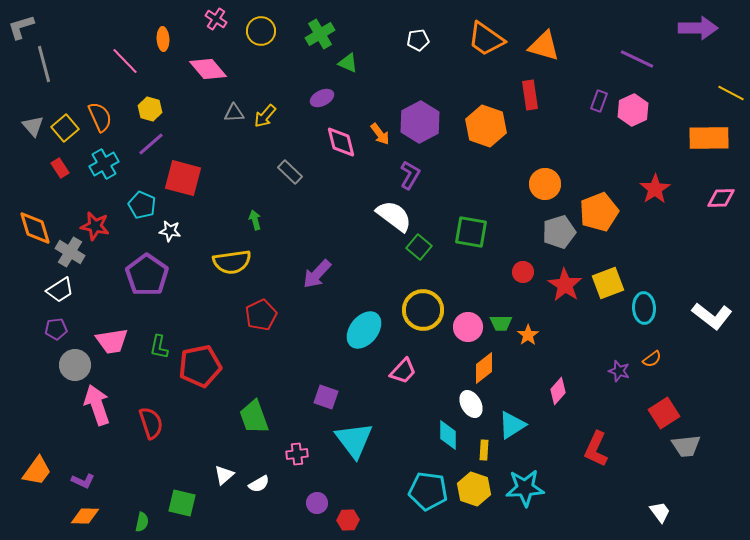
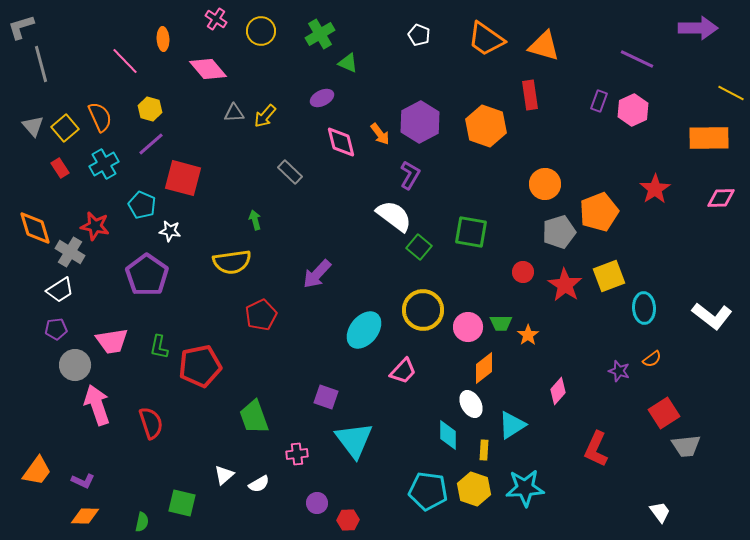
white pentagon at (418, 40): moved 1 px right, 5 px up; rotated 30 degrees clockwise
gray line at (44, 64): moved 3 px left
yellow square at (608, 283): moved 1 px right, 7 px up
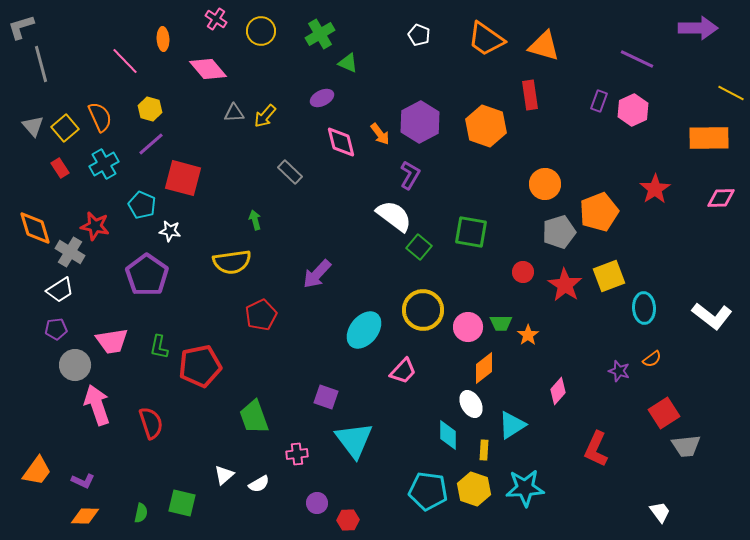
green semicircle at (142, 522): moved 1 px left, 9 px up
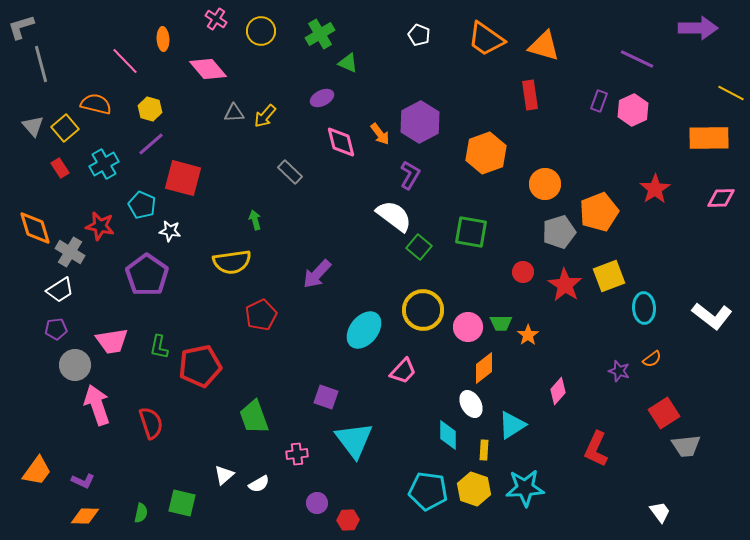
orange semicircle at (100, 117): moved 4 px left, 13 px up; rotated 52 degrees counterclockwise
orange hexagon at (486, 126): moved 27 px down; rotated 21 degrees clockwise
red star at (95, 226): moved 5 px right
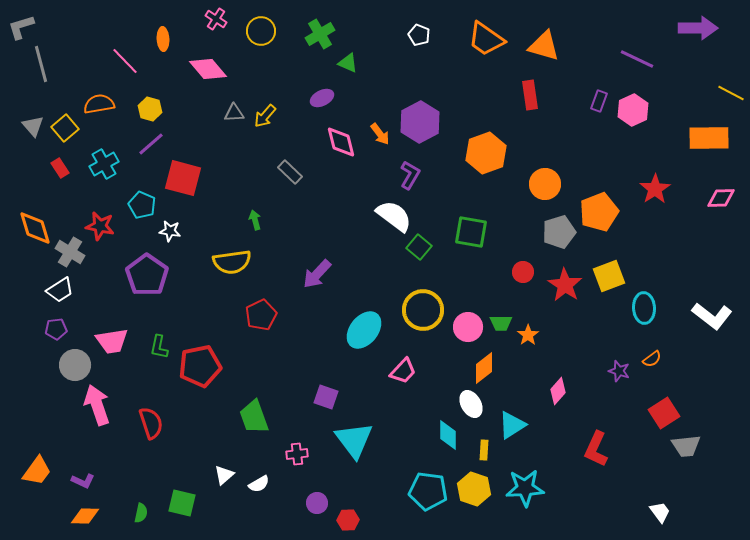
orange semicircle at (96, 104): moved 3 px right; rotated 24 degrees counterclockwise
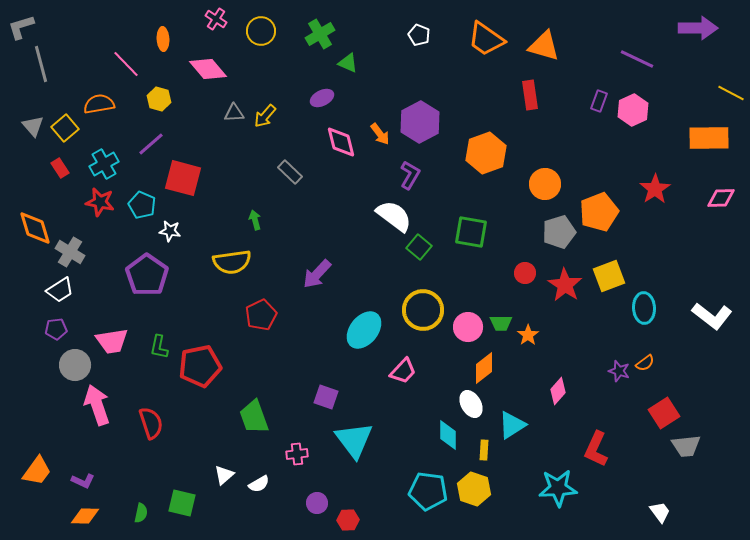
pink line at (125, 61): moved 1 px right, 3 px down
yellow hexagon at (150, 109): moved 9 px right, 10 px up
red star at (100, 226): moved 24 px up
red circle at (523, 272): moved 2 px right, 1 px down
orange semicircle at (652, 359): moved 7 px left, 4 px down
cyan star at (525, 488): moved 33 px right
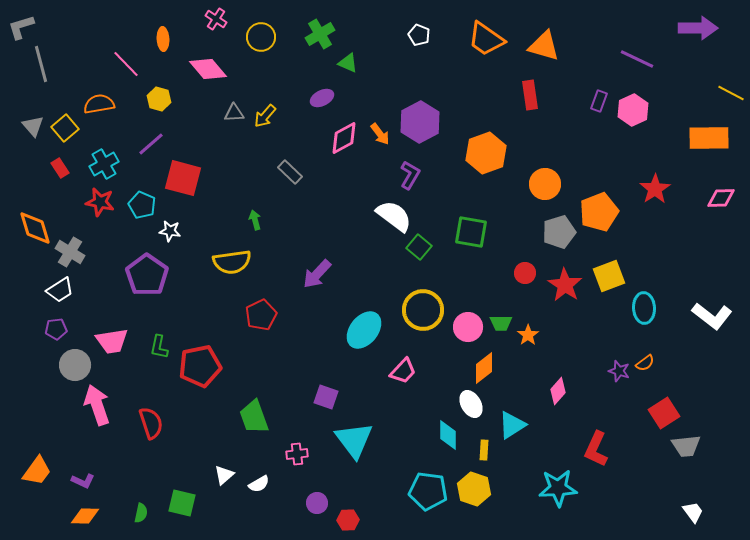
yellow circle at (261, 31): moved 6 px down
pink diamond at (341, 142): moved 3 px right, 4 px up; rotated 76 degrees clockwise
white trapezoid at (660, 512): moved 33 px right
